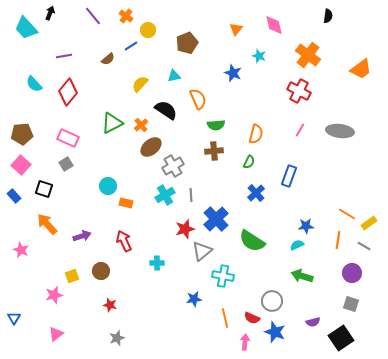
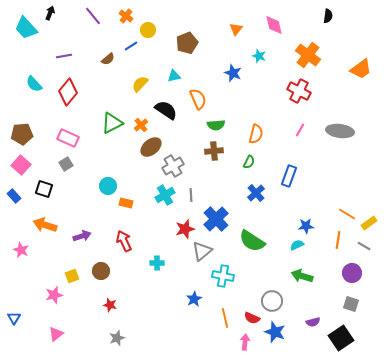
orange arrow at (47, 224): moved 2 px left, 1 px down; rotated 30 degrees counterclockwise
blue star at (194, 299): rotated 21 degrees counterclockwise
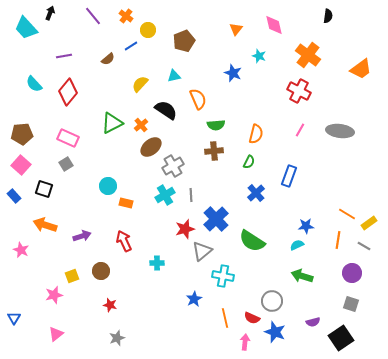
brown pentagon at (187, 43): moved 3 px left, 2 px up
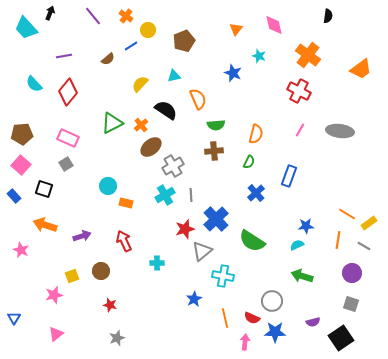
blue star at (275, 332): rotated 20 degrees counterclockwise
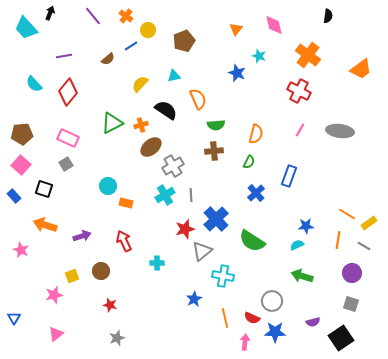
blue star at (233, 73): moved 4 px right
orange cross at (141, 125): rotated 24 degrees clockwise
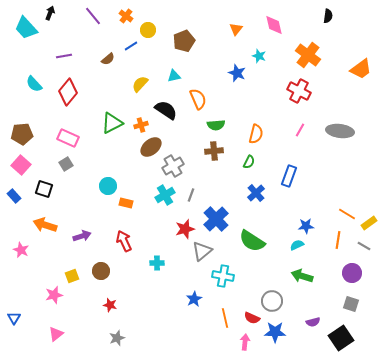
gray line at (191, 195): rotated 24 degrees clockwise
